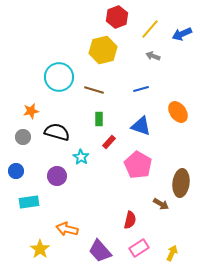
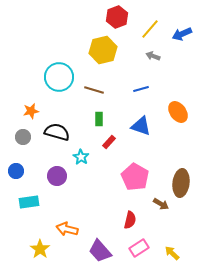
pink pentagon: moved 3 px left, 12 px down
yellow arrow: rotated 70 degrees counterclockwise
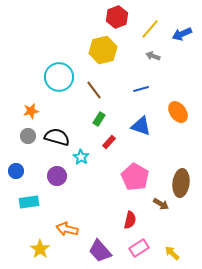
brown line: rotated 36 degrees clockwise
green rectangle: rotated 32 degrees clockwise
black semicircle: moved 5 px down
gray circle: moved 5 px right, 1 px up
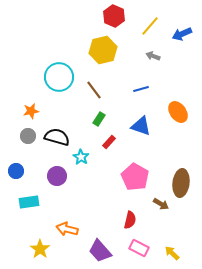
red hexagon: moved 3 px left, 1 px up; rotated 15 degrees counterclockwise
yellow line: moved 3 px up
pink rectangle: rotated 60 degrees clockwise
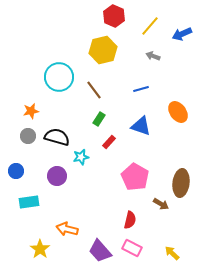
cyan star: rotated 28 degrees clockwise
pink rectangle: moved 7 px left
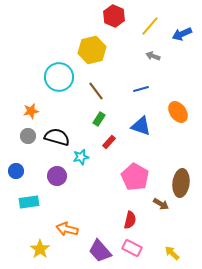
yellow hexagon: moved 11 px left
brown line: moved 2 px right, 1 px down
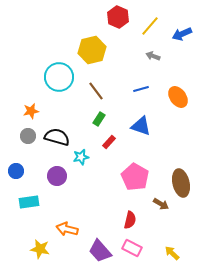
red hexagon: moved 4 px right, 1 px down
orange ellipse: moved 15 px up
brown ellipse: rotated 20 degrees counterclockwise
yellow star: rotated 24 degrees counterclockwise
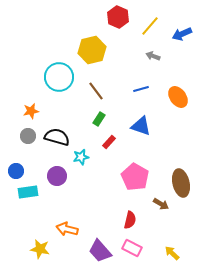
cyan rectangle: moved 1 px left, 10 px up
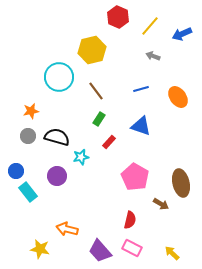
cyan rectangle: rotated 60 degrees clockwise
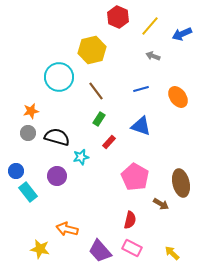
gray circle: moved 3 px up
